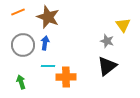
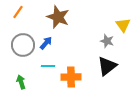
orange line: rotated 32 degrees counterclockwise
brown star: moved 10 px right
blue arrow: moved 1 px right; rotated 32 degrees clockwise
orange cross: moved 5 px right
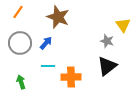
gray circle: moved 3 px left, 2 px up
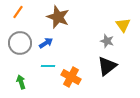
blue arrow: rotated 16 degrees clockwise
orange cross: rotated 30 degrees clockwise
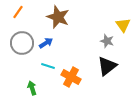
gray circle: moved 2 px right
cyan line: rotated 16 degrees clockwise
green arrow: moved 11 px right, 6 px down
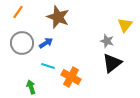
yellow triangle: moved 2 px right; rotated 14 degrees clockwise
black triangle: moved 5 px right, 3 px up
green arrow: moved 1 px left, 1 px up
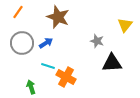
gray star: moved 10 px left
black triangle: rotated 35 degrees clockwise
orange cross: moved 5 px left
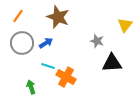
orange line: moved 4 px down
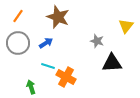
yellow triangle: moved 1 px right, 1 px down
gray circle: moved 4 px left
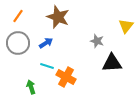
cyan line: moved 1 px left
